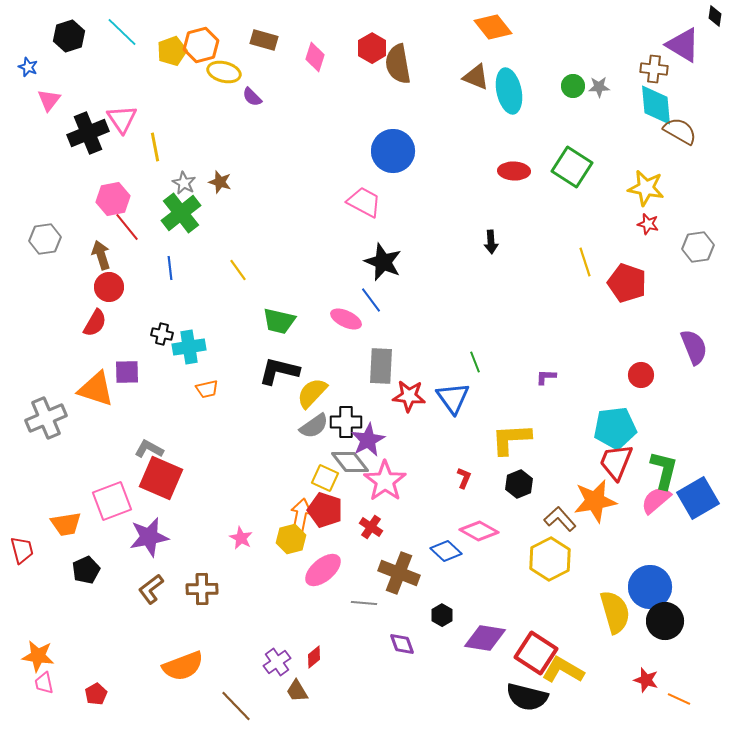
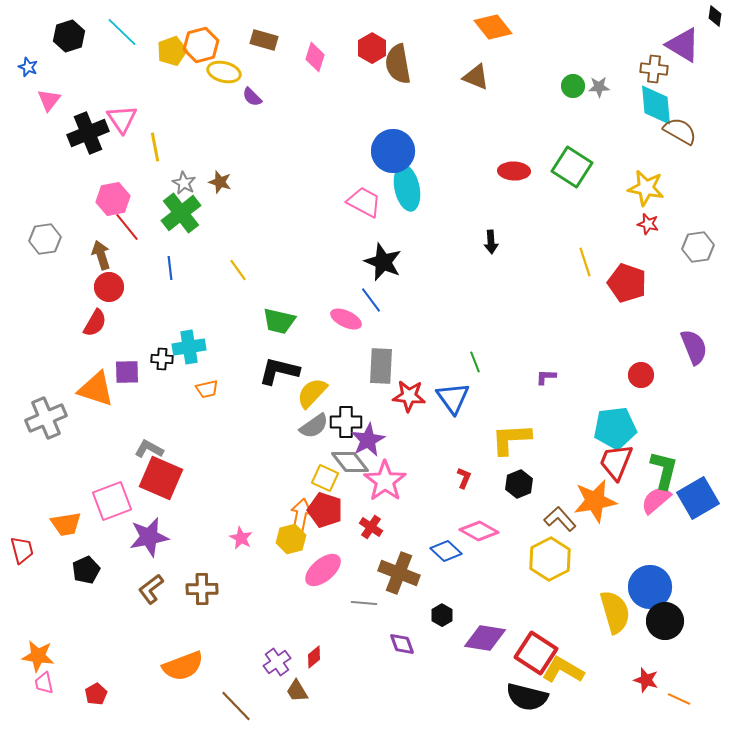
cyan ellipse at (509, 91): moved 102 px left, 97 px down
black cross at (162, 334): moved 25 px down; rotated 10 degrees counterclockwise
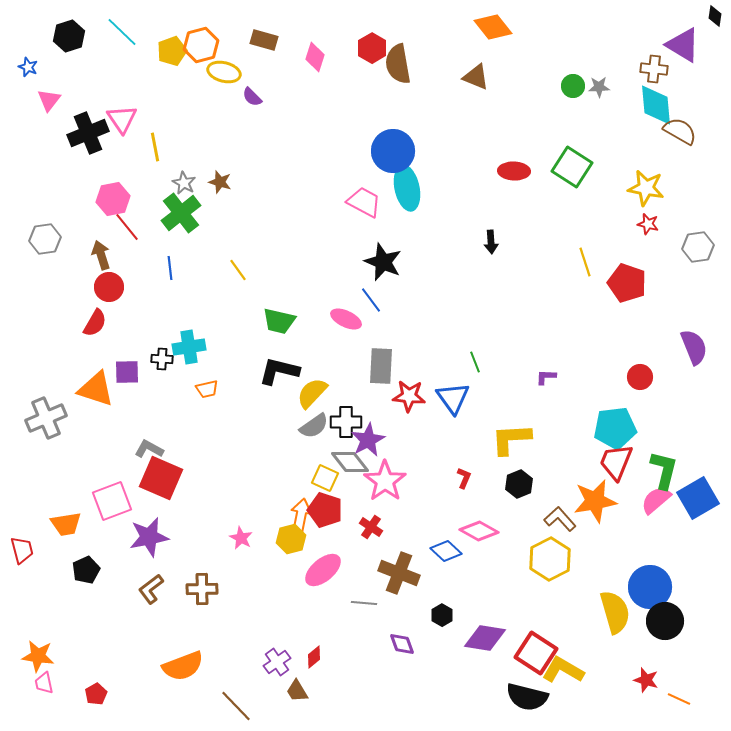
red circle at (641, 375): moved 1 px left, 2 px down
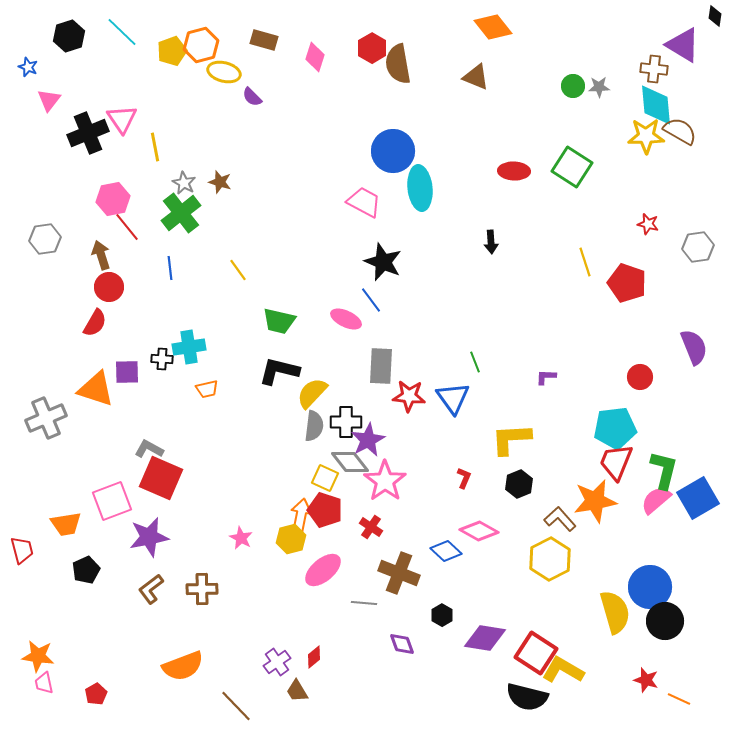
cyan ellipse at (407, 188): moved 13 px right; rotated 6 degrees clockwise
yellow star at (646, 188): moved 52 px up; rotated 12 degrees counterclockwise
gray semicircle at (314, 426): rotated 48 degrees counterclockwise
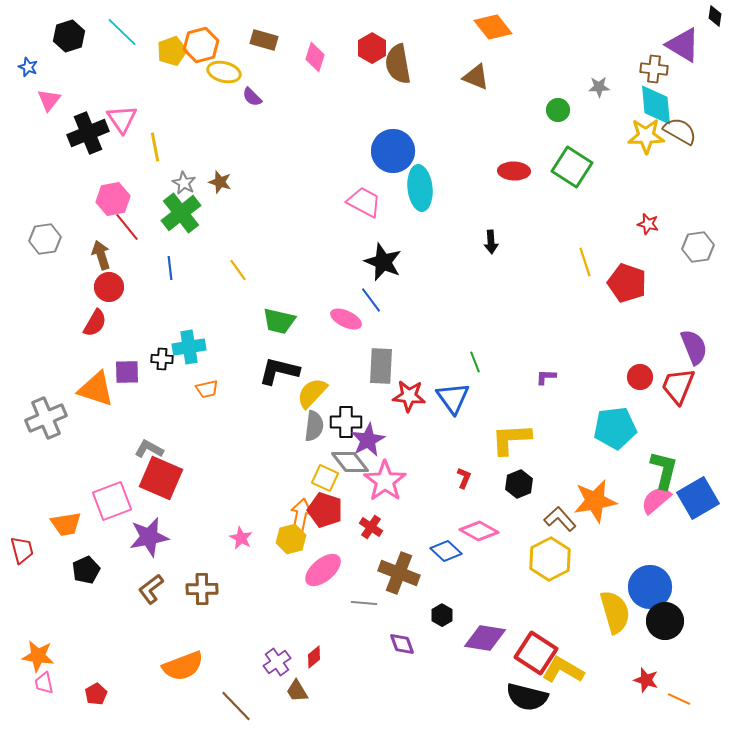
green circle at (573, 86): moved 15 px left, 24 px down
red trapezoid at (616, 462): moved 62 px right, 76 px up
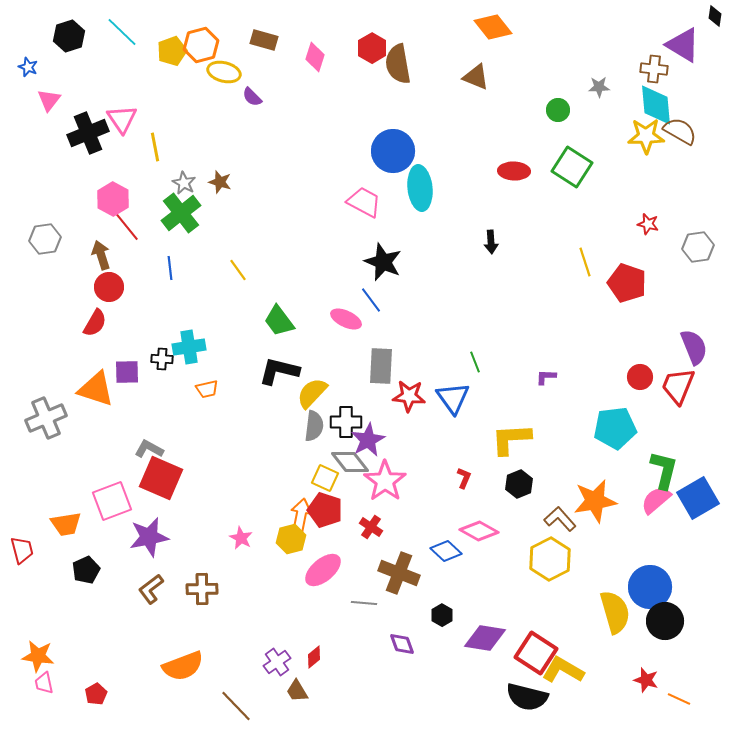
pink hexagon at (113, 199): rotated 20 degrees counterclockwise
green trapezoid at (279, 321): rotated 40 degrees clockwise
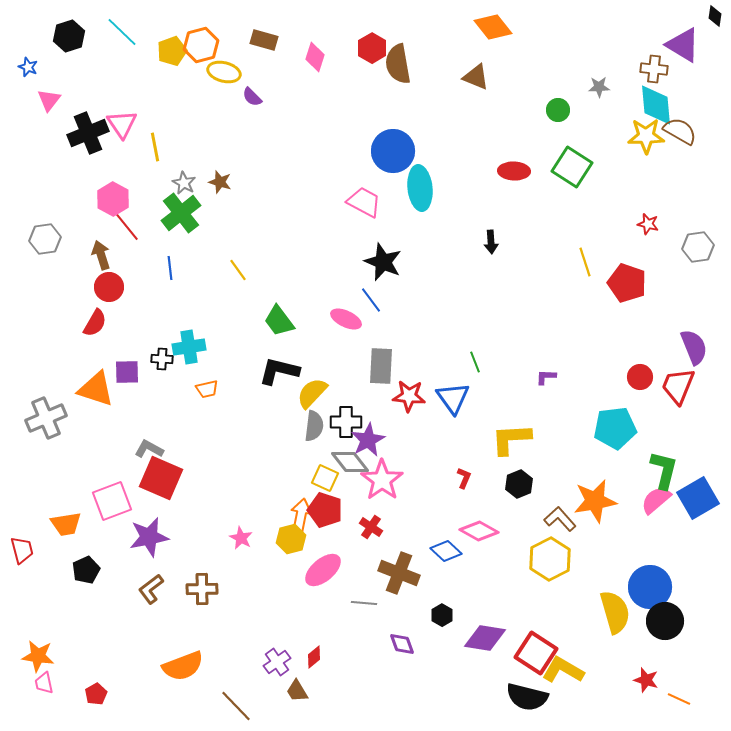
pink triangle at (122, 119): moved 5 px down
pink star at (385, 481): moved 3 px left, 1 px up
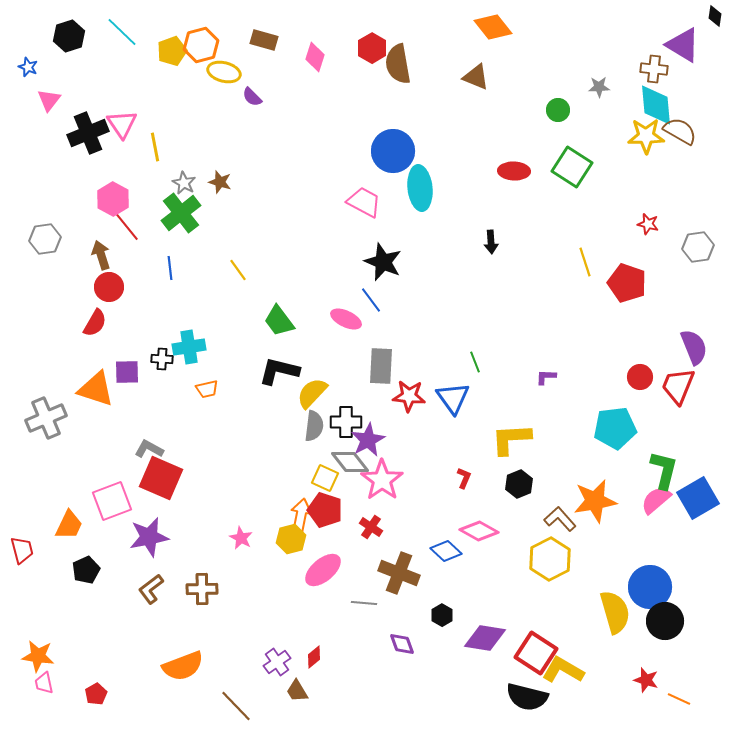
orange trapezoid at (66, 524): moved 3 px right, 1 px down; rotated 56 degrees counterclockwise
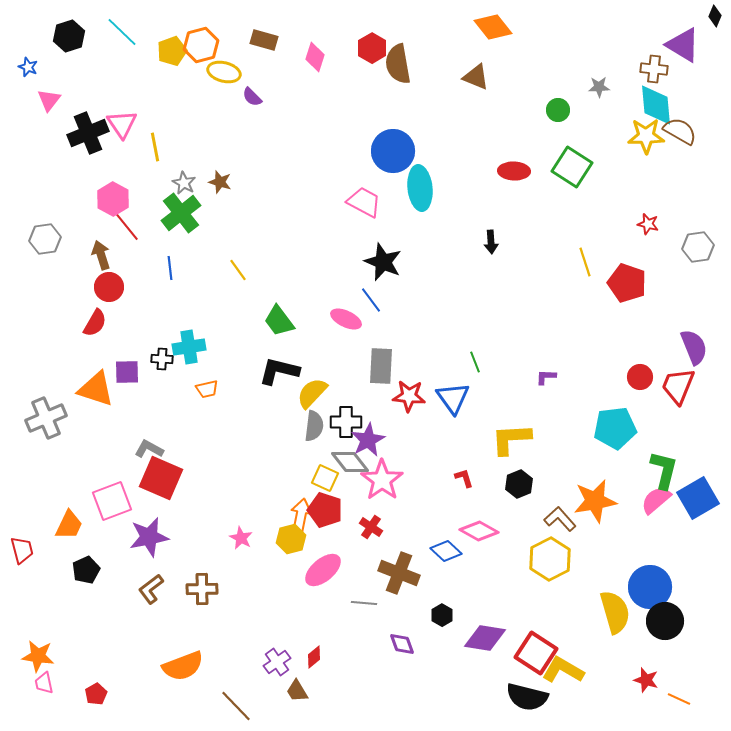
black diamond at (715, 16): rotated 15 degrees clockwise
red L-shape at (464, 478): rotated 40 degrees counterclockwise
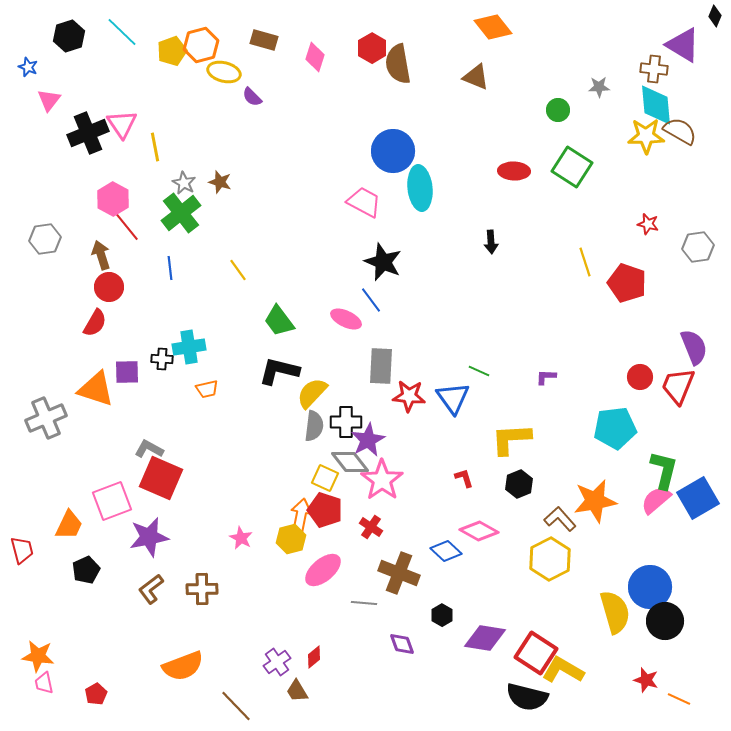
green line at (475, 362): moved 4 px right, 9 px down; rotated 45 degrees counterclockwise
